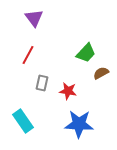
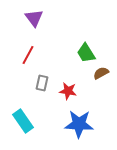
green trapezoid: rotated 105 degrees clockwise
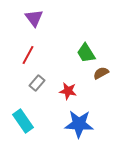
gray rectangle: moved 5 px left; rotated 28 degrees clockwise
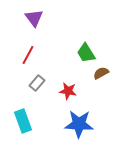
cyan rectangle: rotated 15 degrees clockwise
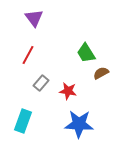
gray rectangle: moved 4 px right
cyan rectangle: rotated 40 degrees clockwise
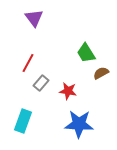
red line: moved 8 px down
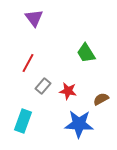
brown semicircle: moved 26 px down
gray rectangle: moved 2 px right, 3 px down
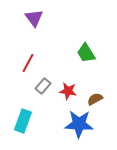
brown semicircle: moved 6 px left
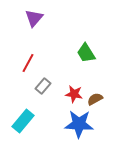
purple triangle: rotated 18 degrees clockwise
red star: moved 6 px right, 3 px down
cyan rectangle: rotated 20 degrees clockwise
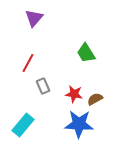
gray rectangle: rotated 63 degrees counterclockwise
cyan rectangle: moved 4 px down
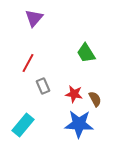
brown semicircle: rotated 91 degrees clockwise
